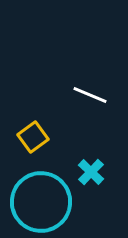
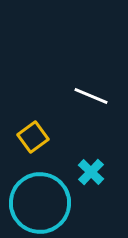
white line: moved 1 px right, 1 px down
cyan circle: moved 1 px left, 1 px down
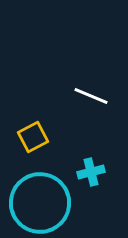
yellow square: rotated 8 degrees clockwise
cyan cross: rotated 32 degrees clockwise
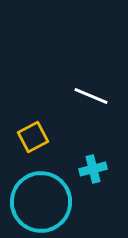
cyan cross: moved 2 px right, 3 px up
cyan circle: moved 1 px right, 1 px up
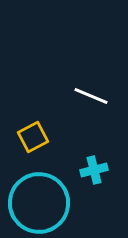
cyan cross: moved 1 px right, 1 px down
cyan circle: moved 2 px left, 1 px down
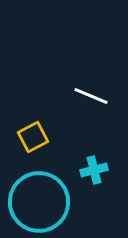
cyan circle: moved 1 px up
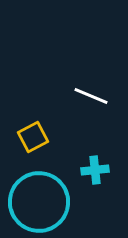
cyan cross: moved 1 px right; rotated 8 degrees clockwise
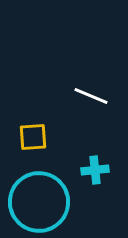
yellow square: rotated 24 degrees clockwise
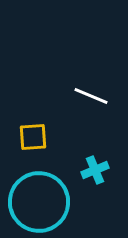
cyan cross: rotated 16 degrees counterclockwise
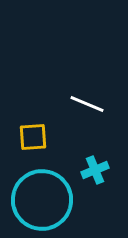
white line: moved 4 px left, 8 px down
cyan circle: moved 3 px right, 2 px up
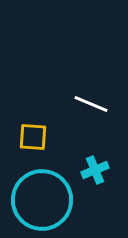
white line: moved 4 px right
yellow square: rotated 8 degrees clockwise
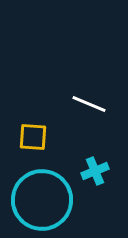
white line: moved 2 px left
cyan cross: moved 1 px down
